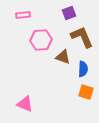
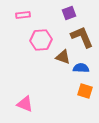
blue semicircle: moved 2 px left, 1 px up; rotated 91 degrees counterclockwise
orange square: moved 1 px left, 1 px up
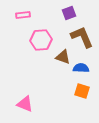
orange square: moved 3 px left
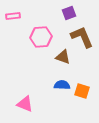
pink rectangle: moved 10 px left, 1 px down
pink hexagon: moved 3 px up
blue semicircle: moved 19 px left, 17 px down
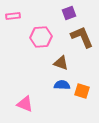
brown triangle: moved 2 px left, 6 px down
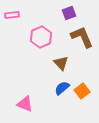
pink rectangle: moved 1 px left, 1 px up
pink hexagon: rotated 20 degrees counterclockwise
brown triangle: rotated 28 degrees clockwise
blue semicircle: moved 3 px down; rotated 42 degrees counterclockwise
orange square: rotated 35 degrees clockwise
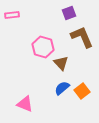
pink hexagon: moved 2 px right, 10 px down; rotated 20 degrees counterclockwise
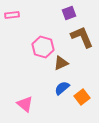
brown triangle: rotated 49 degrees clockwise
orange square: moved 6 px down
pink triangle: rotated 18 degrees clockwise
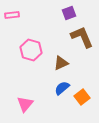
pink hexagon: moved 12 px left, 3 px down
pink triangle: rotated 30 degrees clockwise
